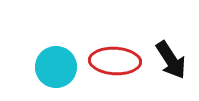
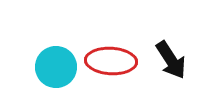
red ellipse: moved 4 px left
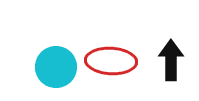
black arrow: rotated 147 degrees counterclockwise
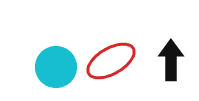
red ellipse: rotated 33 degrees counterclockwise
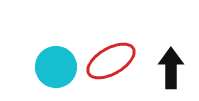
black arrow: moved 8 px down
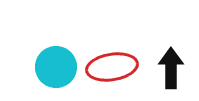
red ellipse: moved 1 px right, 6 px down; rotated 21 degrees clockwise
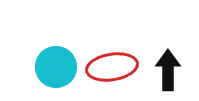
black arrow: moved 3 px left, 2 px down
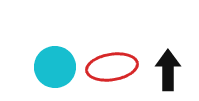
cyan circle: moved 1 px left
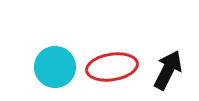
black arrow: rotated 27 degrees clockwise
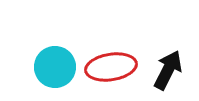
red ellipse: moved 1 px left
